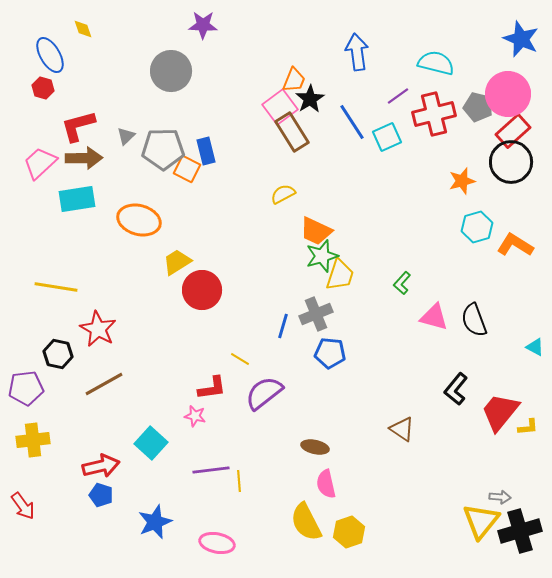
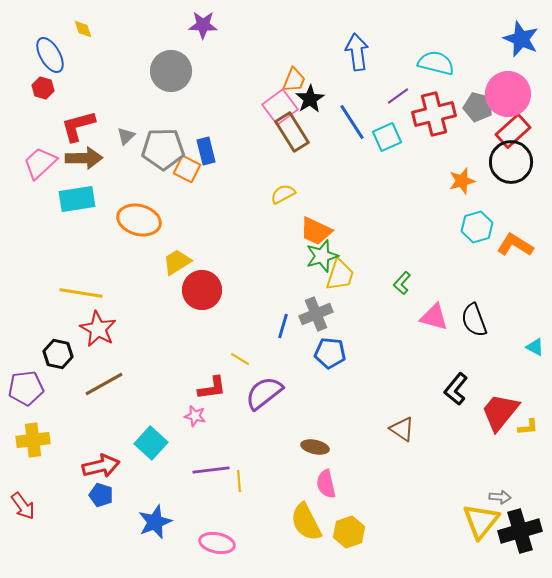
yellow line at (56, 287): moved 25 px right, 6 px down
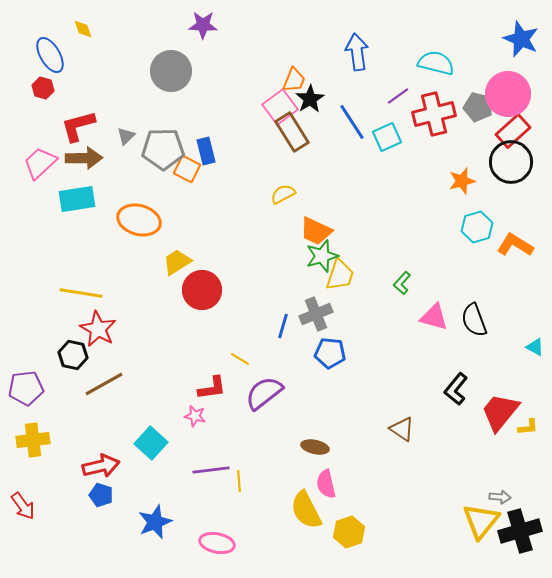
black hexagon at (58, 354): moved 15 px right, 1 px down
yellow semicircle at (306, 522): moved 12 px up
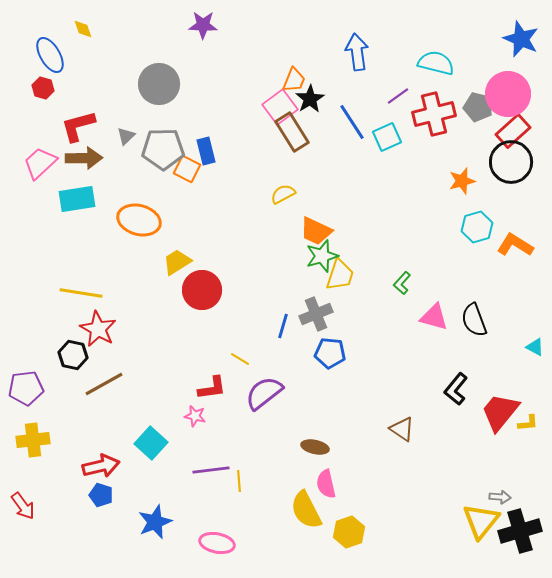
gray circle at (171, 71): moved 12 px left, 13 px down
yellow L-shape at (528, 427): moved 4 px up
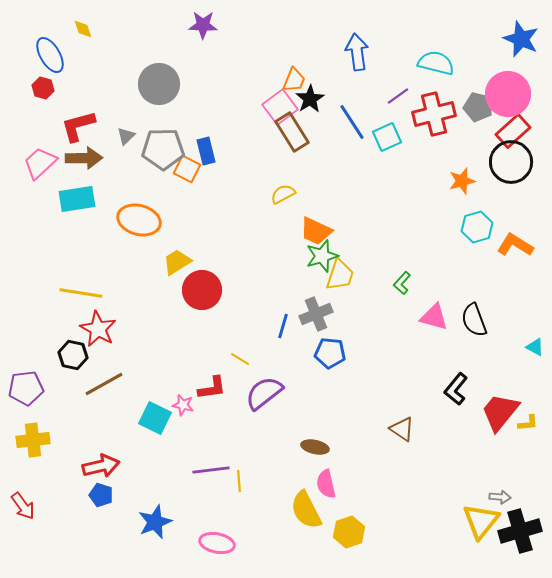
pink star at (195, 416): moved 12 px left, 11 px up
cyan square at (151, 443): moved 4 px right, 25 px up; rotated 16 degrees counterclockwise
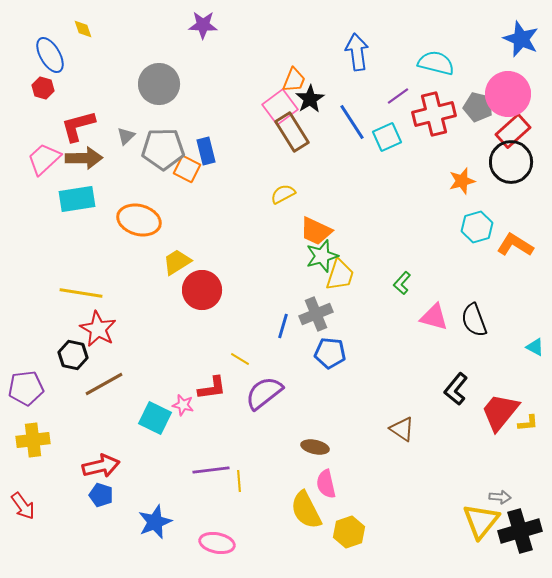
pink trapezoid at (40, 163): moved 4 px right, 4 px up
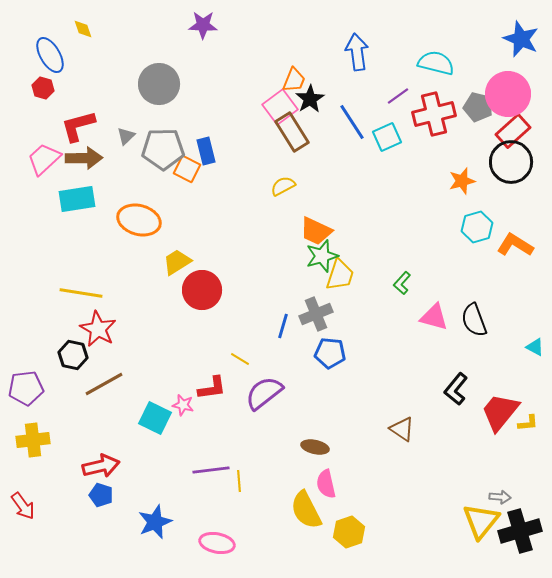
yellow semicircle at (283, 194): moved 8 px up
